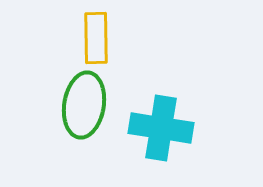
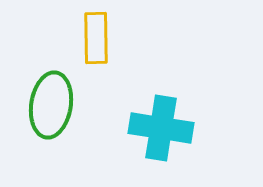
green ellipse: moved 33 px left
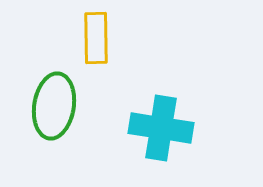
green ellipse: moved 3 px right, 1 px down
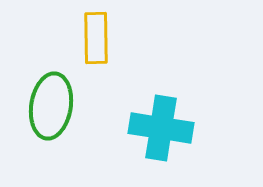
green ellipse: moved 3 px left
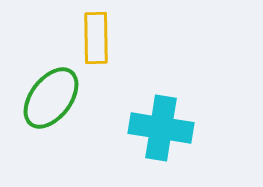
green ellipse: moved 8 px up; rotated 28 degrees clockwise
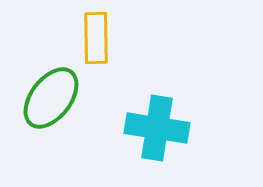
cyan cross: moved 4 px left
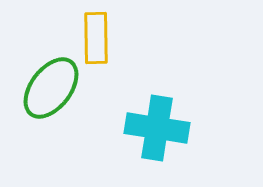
green ellipse: moved 10 px up
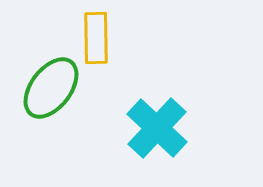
cyan cross: rotated 34 degrees clockwise
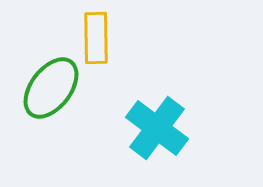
cyan cross: rotated 6 degrees counterclockwise
